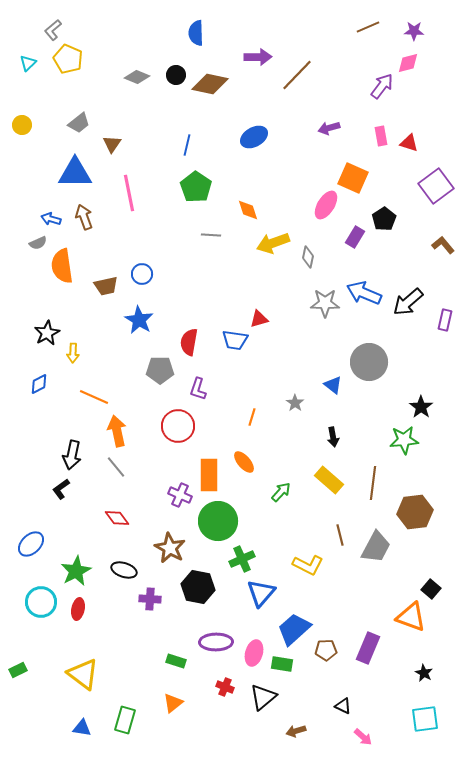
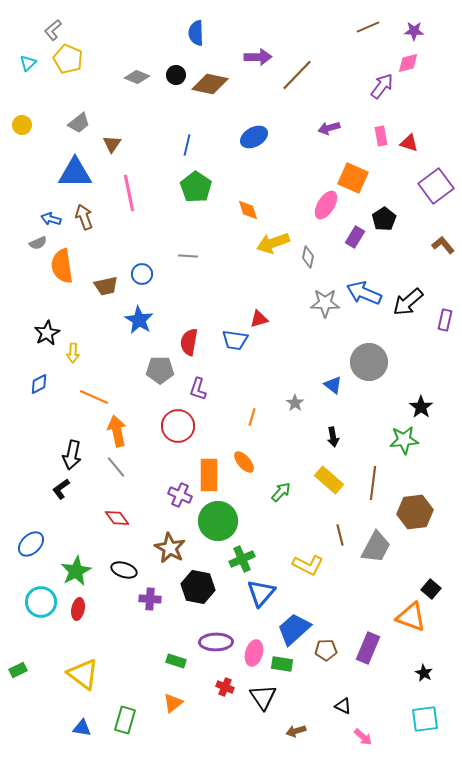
gray line at (211, 235): moved 23 px left, 21 px down
black triangle at (263, 697): rotated 24 degrees counterclockwise
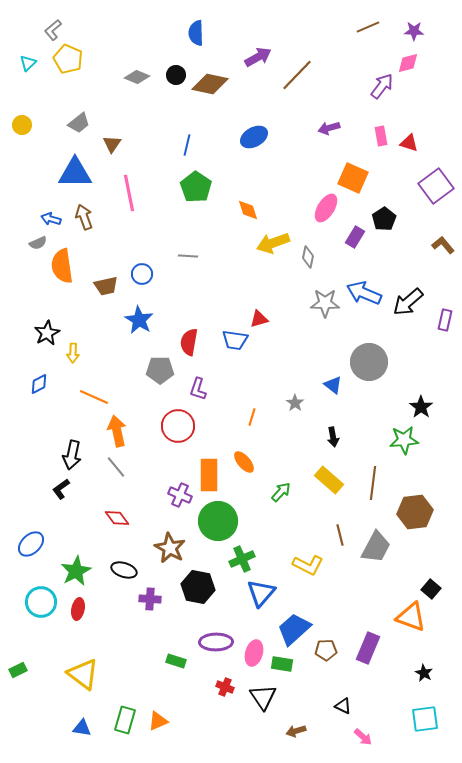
purple arrow at (258, 57): rotated 28 degrees counterclockwise
pink ellipse at (326, 205): moved 3 px down
orange triangle at (173, 703): moved 15 px left, 18 px down; rotated 15 degrees clockwise
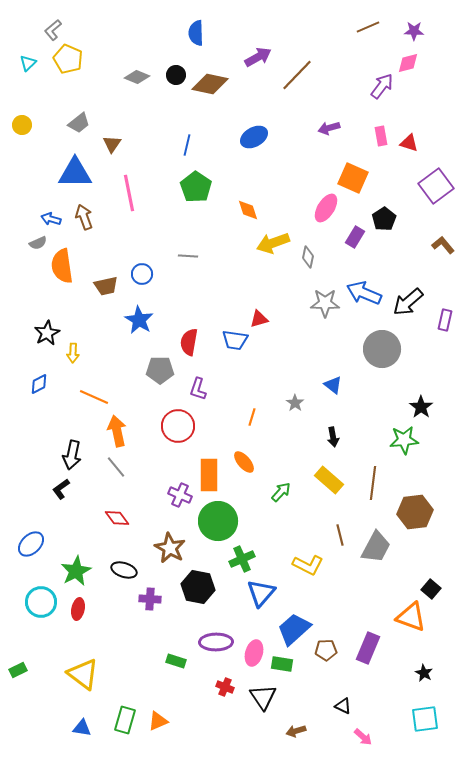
gray circle at (369, 362): moved 13 px right, 13 px up
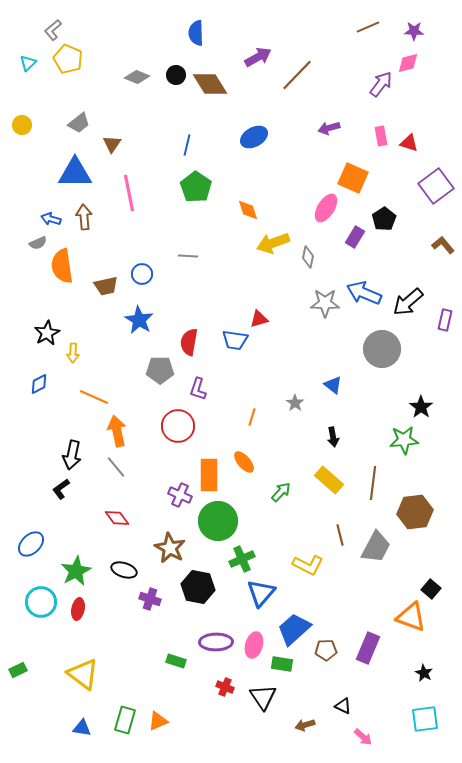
brown diamond at (210, 84): rotated 45 degrees clockwise
purple arrow at (382, 86): moved 1 px left, 2 px up
brown arrow at (84, 217): rotated 15 degrees clockwise
purple cross at (150, 599): rotated 15 degrees clockwise
pink ellipse at (254, 653): moved 8 px up
brown arrow at (296, 731): moved 9 px right, 6 px up
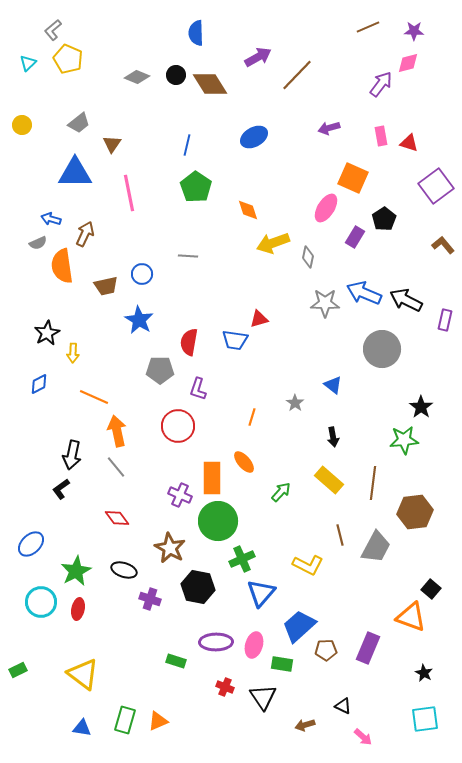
brown arrow at (84, 217): moved 1 px right, 17 px down; rotated 30 degrees clockwise
black arrow at (408, 302): moved 2 px left, 2 px up; rotated 68 degrees clockwise
orange rectangle at (209, 475): moved 3 px right, 3 px down
blue trapezoid at (294, 629): moved 5 px right, 3 px up
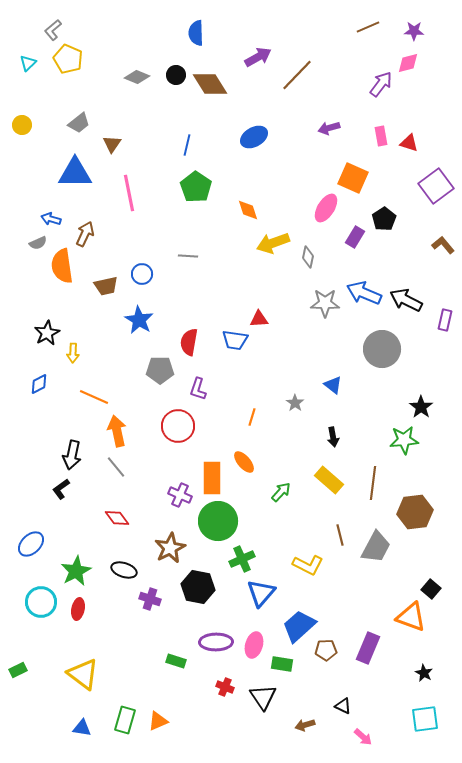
red triangle at (259, 319): rotated 12 degrees clockwise
brown star at (170, 548): rotated 16 degrees clockwise
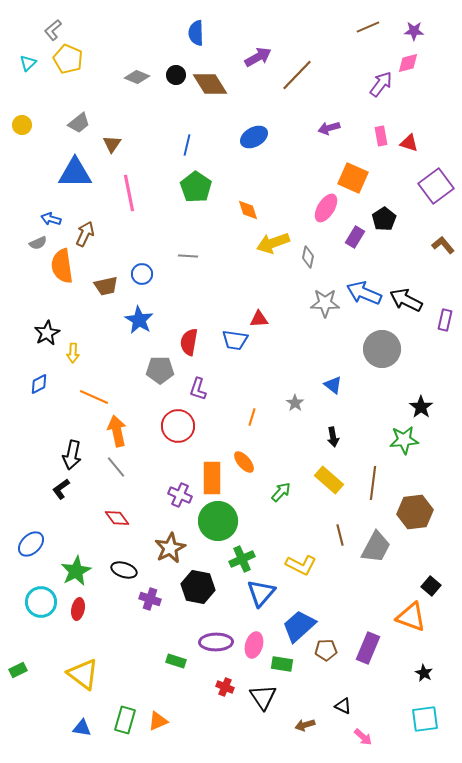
yellow L-shape at (308, 565): moved 7 px left
black square at (431, 589): moved 3 px up
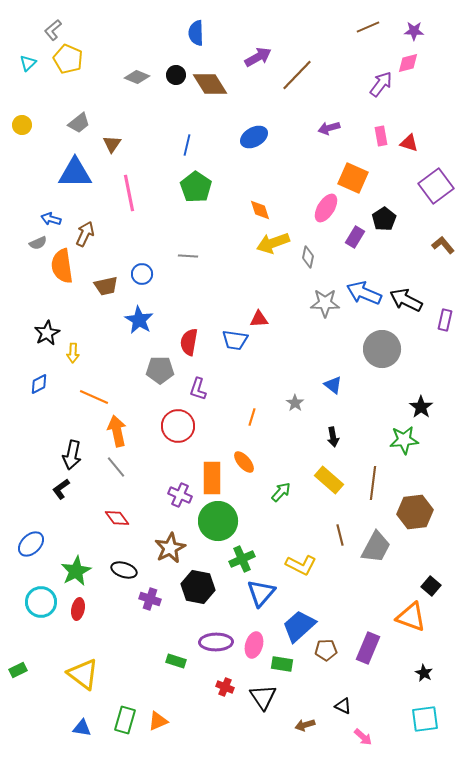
orange diamond at (248, 210): moved 12 px right
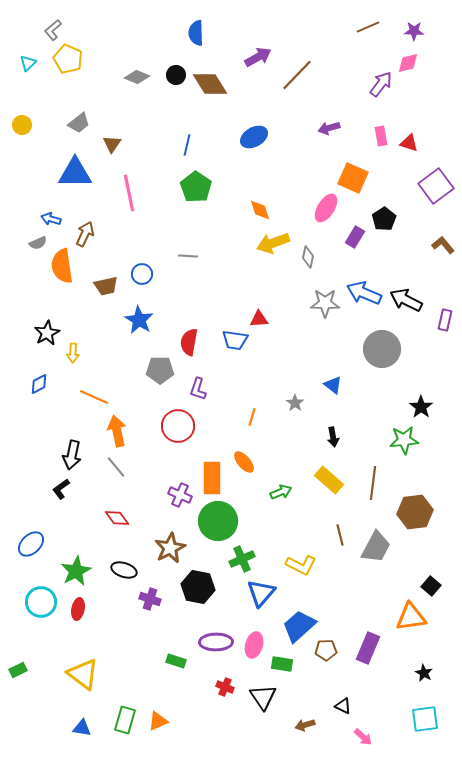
green arrow at (281, 492): rotated 25 degrees clockwise
orange triangle at (411, 617): rotated 28 degrees counterclockwise
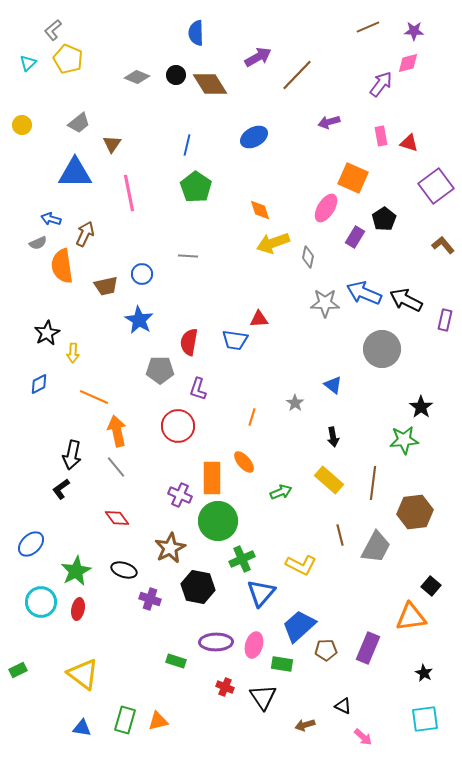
purple arrow at (329, 128): moved 6 px up
orange triangle at (158, 721): rotated 10 degrees clockwise
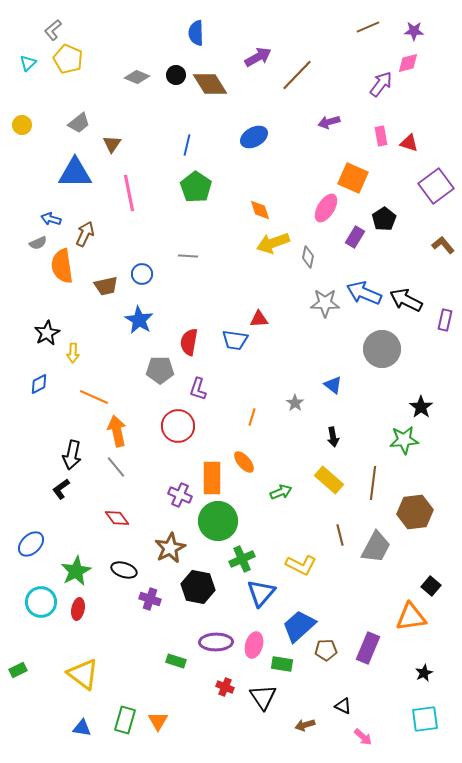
black star at (424, 673): rotated 18 degrees clockwise
orange triangle at (158, 721): rotated 45 degrees counterclockwise
